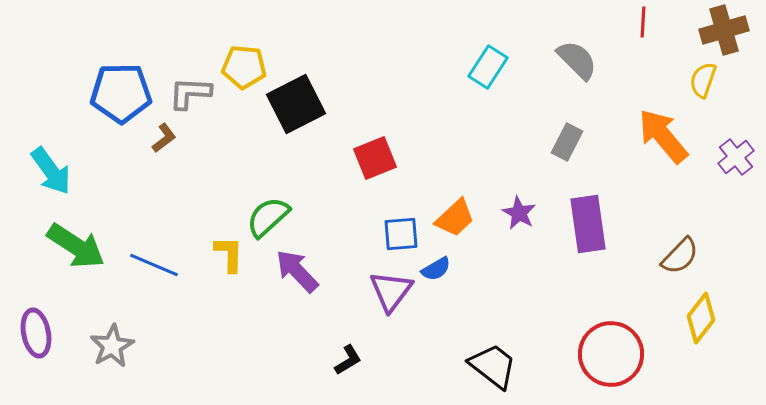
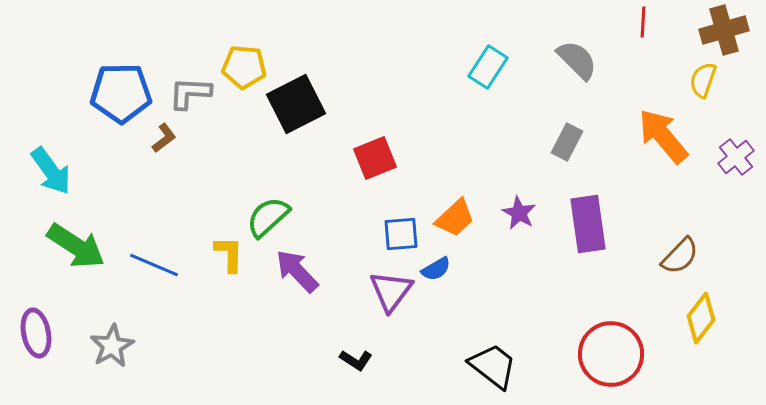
black L-shape: moved 8 px right; rotated 64 degrees clockwise
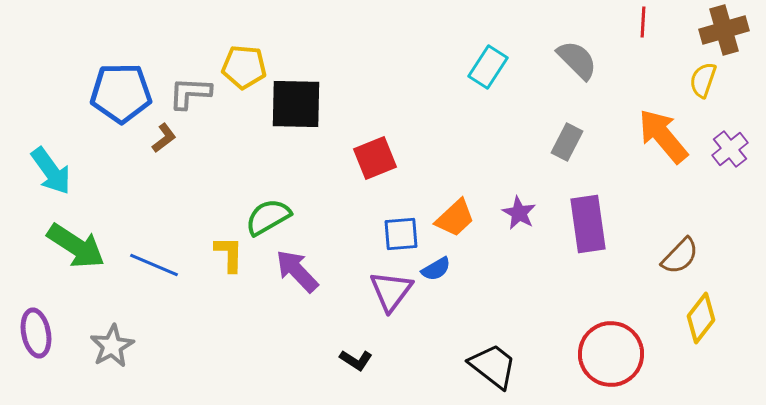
black square: rotated 28 degrees clockwise
purple cross: moved 6 px left, 8 px up
green semicircle: rotated 12 degrees clockwise
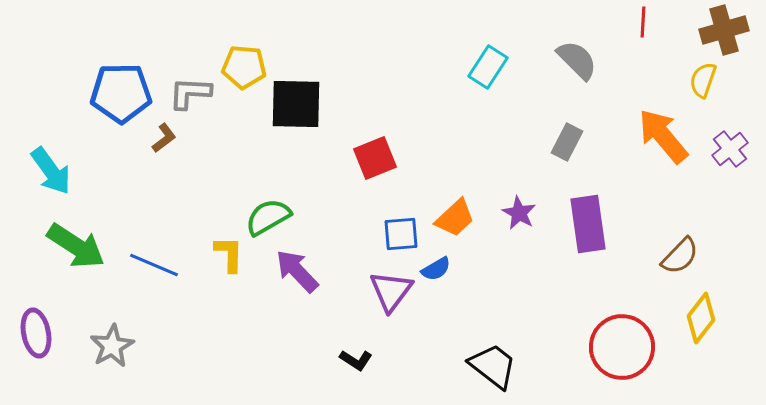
red circle: moved 11 px right, 7 px up
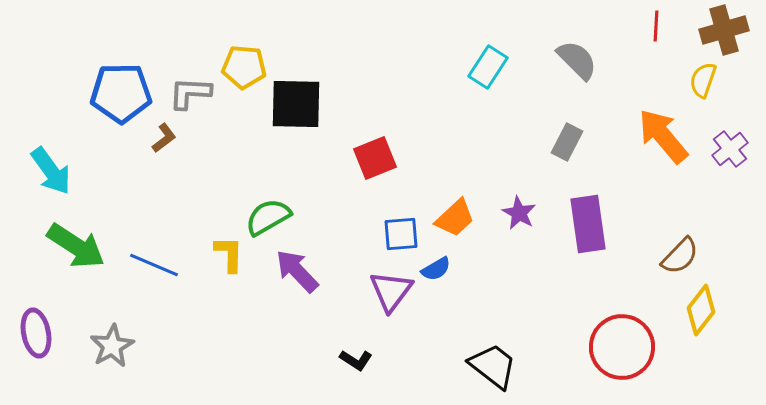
red line: moved 13 px right, 4 px down
yellow diamond: moved 8 px up
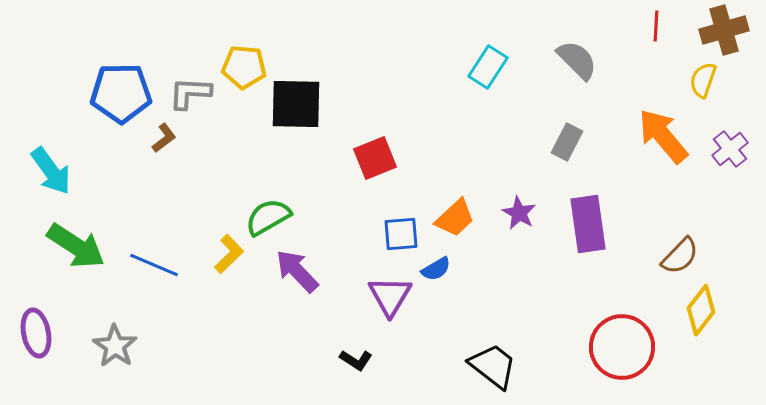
yellow L-shape: rotated 45 degrees clockwise
purple triangle: moved 1 px left, 5 px down; rotated 6 degrees counterclockwise
gray star: moved 3 px right; rotated 9 degrees counterclockwise
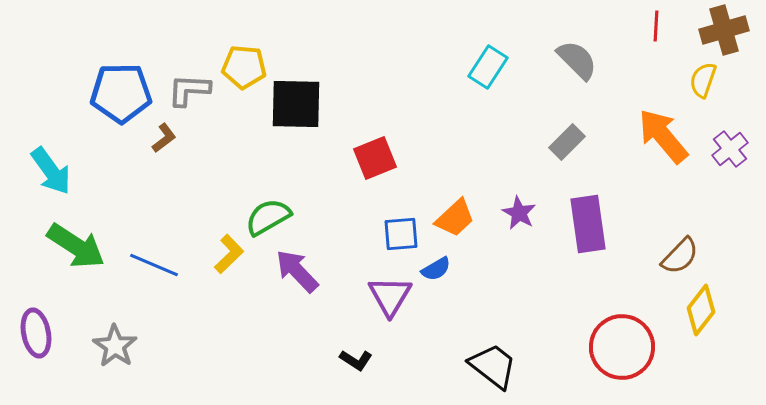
gray L-shape: moved 1 px left, 3 px up
gray rectangle: rotated 18 degrees clockwise
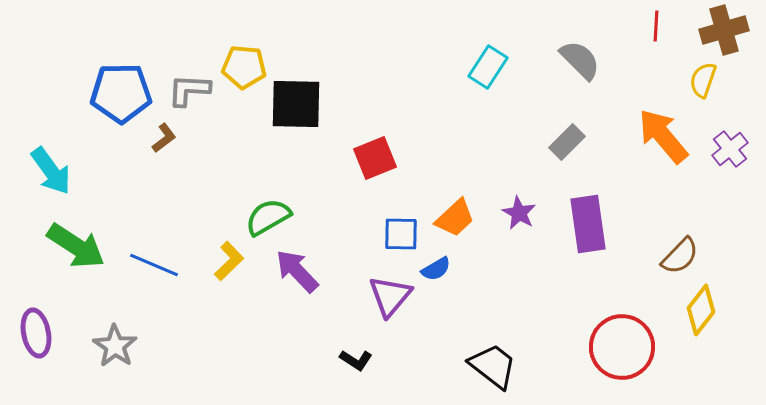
gray semicircle: moved 3 px right
blue square: rotated 6 degrees clockwise
yellow L-shape: moved 7 px down
purple triangle: rotated 9 degrees clockwise
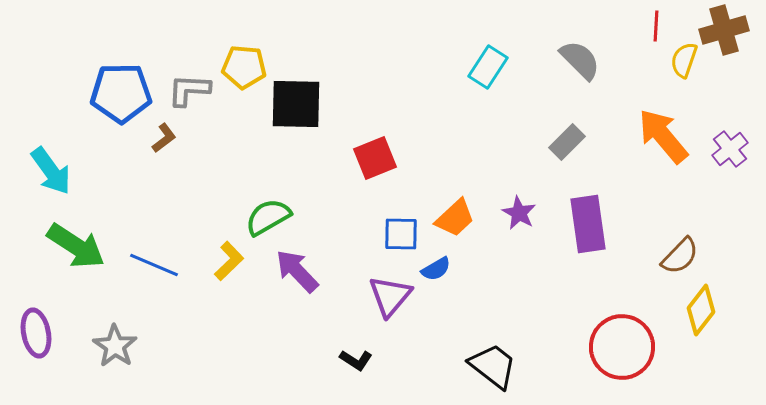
yellow semicircle: moved 19 px left, 20 px up
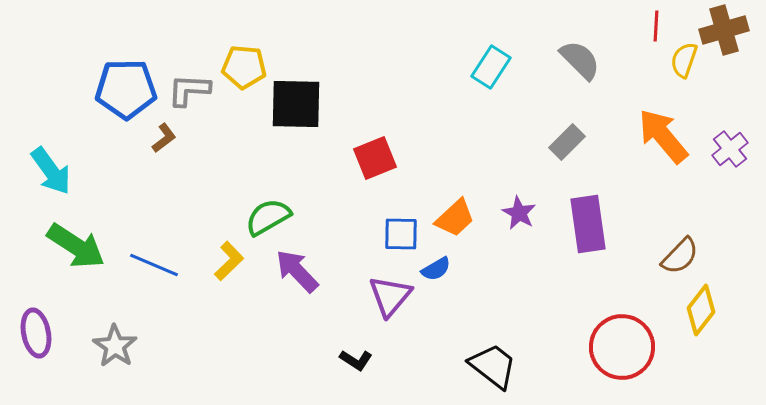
cyan rectangle: moved 3 px right
blue pentagon: moved 5 px right, 4 px up
